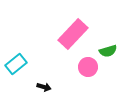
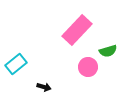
pink rectangle: moved 4 px right, 4 px up
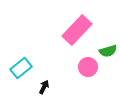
cyan rectangle: moved 5 px right, 4 px down
black arrow: rotated 80 degrees counterclockwise
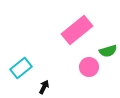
pink rectangle: rotated 8 degrees clockwise
pink circle: moved 1 px right
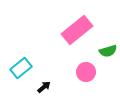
pink circle: moved 3 px left, 5 px down
black arrow: rotated 24 degrees clockwise
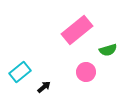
green semicircle: moved 1 px up
cyan rectangle: moved 1 px left, 4 px down
